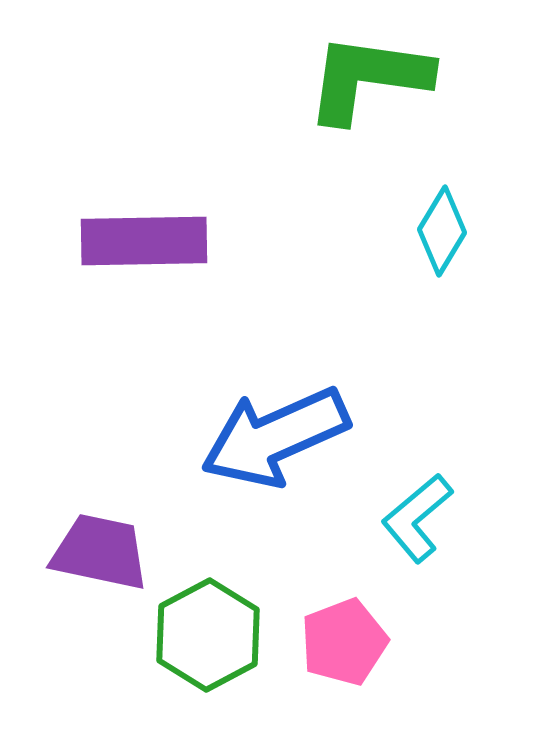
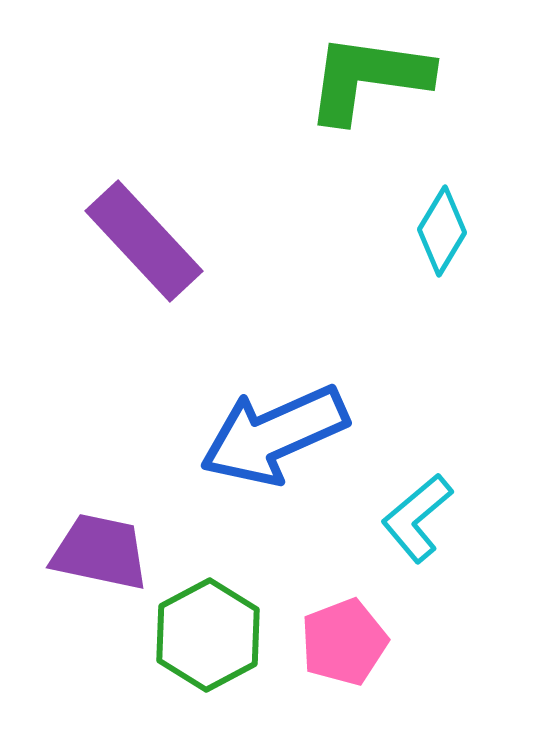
purple rectangle: rotated 48 degrees clockwise
blue arrow: moved 1 px left, 2 px up
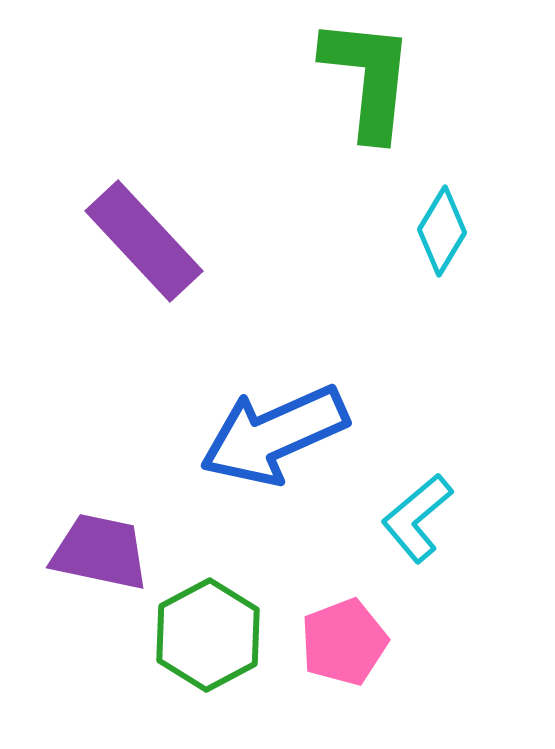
green L-shape: rotated 88 degrees clockwise
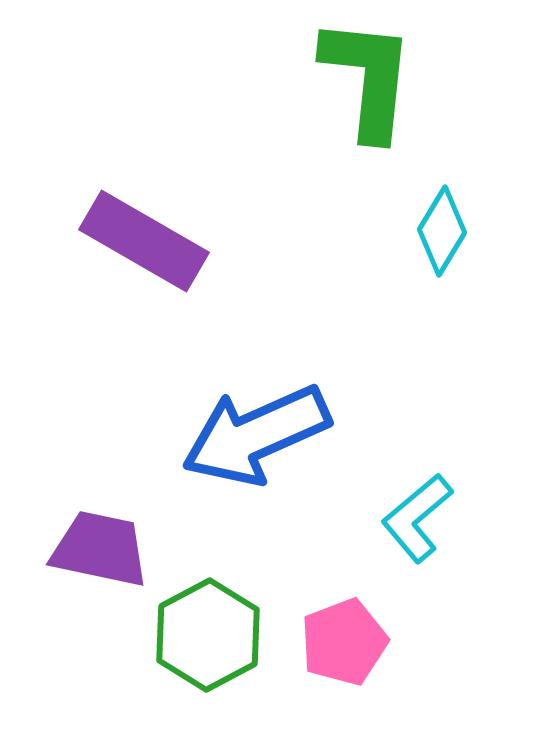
purple rectangle: rotated 17 degrees counterclockwise
blue arrow: moved 18 px left
purple trapezoid: moved 3 px up
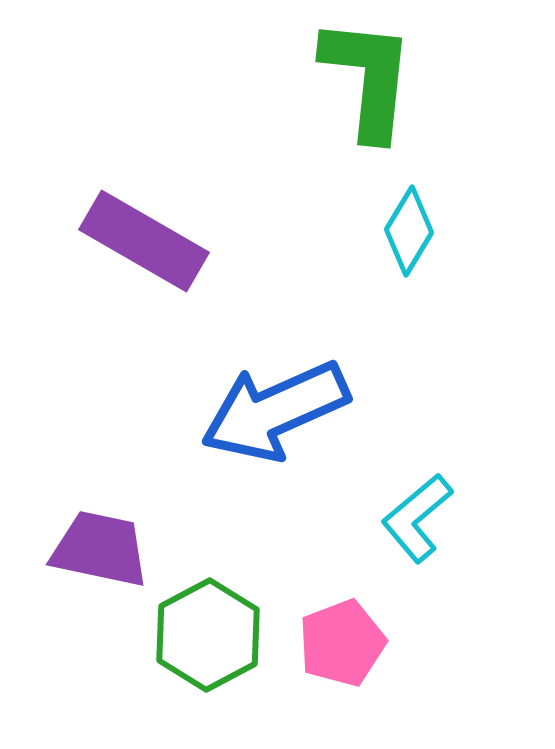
cyan diamond: moved 33 px left
blue arrow: moved 19 px right, 24 px up
pink pentagon: moved 2 px left, 1 px down
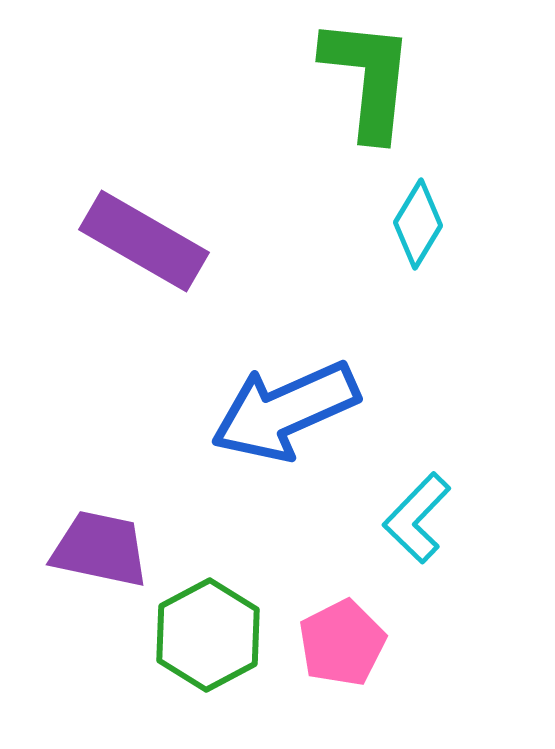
cyan diamond: moved 9 px right, 7 px up
blue arrow: moved 10 px right
cyan L-shape: rotated 6 degrees counterclockwise
pink pentagon: rotated 6 degrees counterclockwise
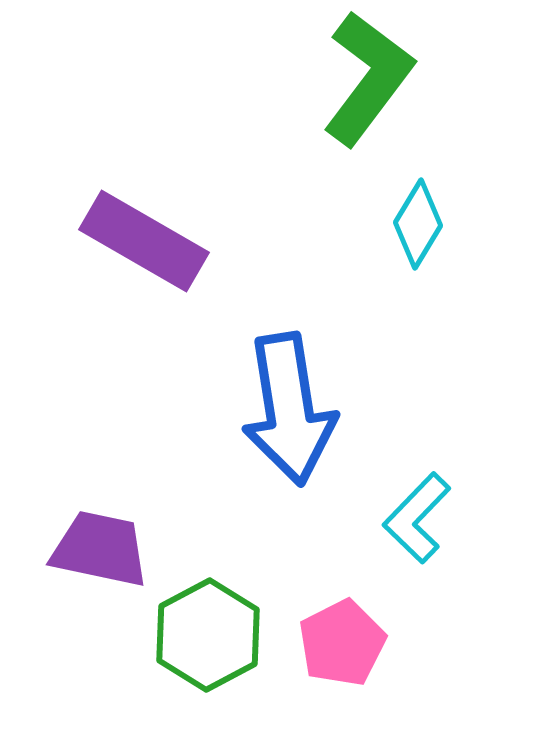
green L-shape: rotated 31 degrees clockwise
blue arrow: moved 4 px right, 2 px up; rotated 75 degrees counterclockwise
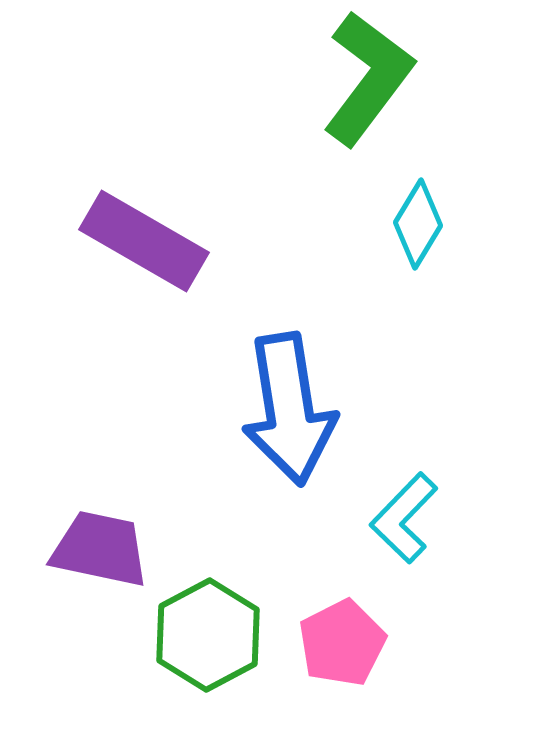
cyan L-shape: moved 13 px left
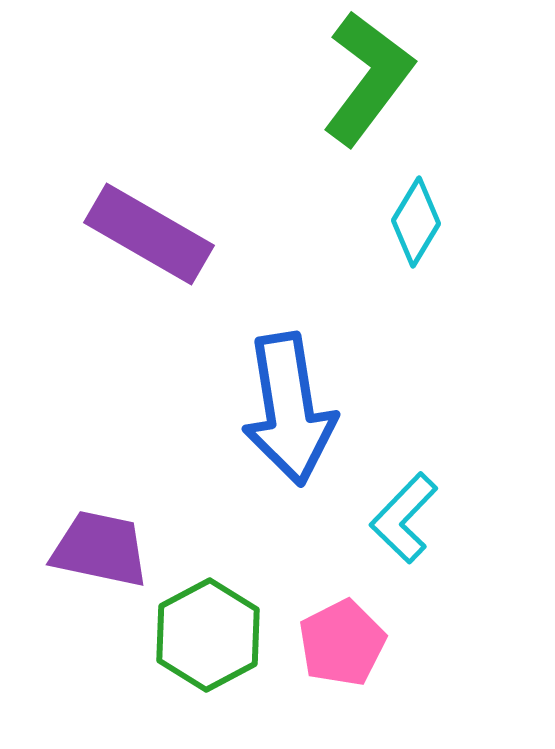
cyan diamond: moved 2 px left, 2 px up
purple rectangle: moved 5 px right, 7 px up
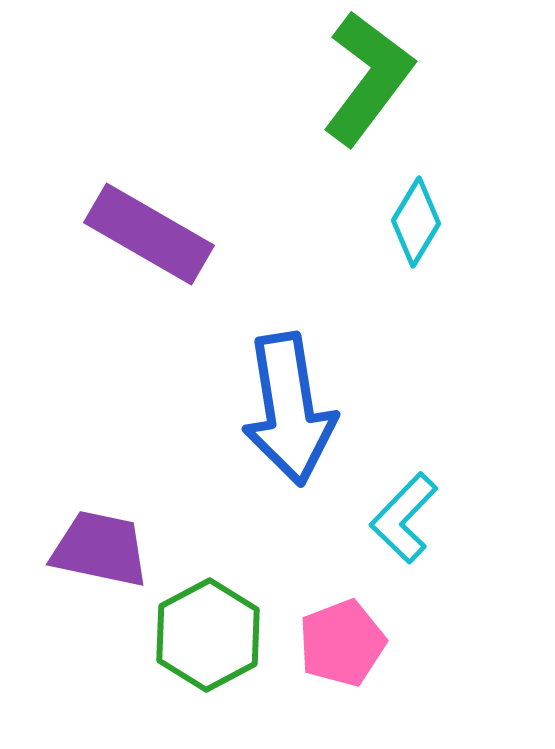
pink pentagon: rotated 6 degrees clockwise
